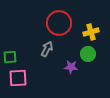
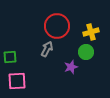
red circle: moved 2 px left, 3 px down
green circle: moved 2 px left, 2 px up
purple star: rotated 24 degrees counterclockwise
pink square: moved 1 px left, 3 px down
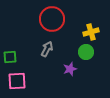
red circle: moved 5 px left, 7 px up
purple star: moved 1 px left, 2 px down
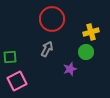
pink square: rotated 24 degrees counterclockwise
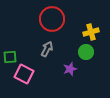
pink square: moved 7 px right, 7 px up; rotated 36 degrees counterclockwise
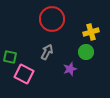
gray arrow: moved 3 px down
green square: rotated 16 degrees clockwise
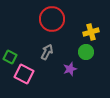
green square: rotated 16 degrees clockwise
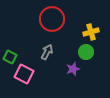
purple star: moved 3 px right
